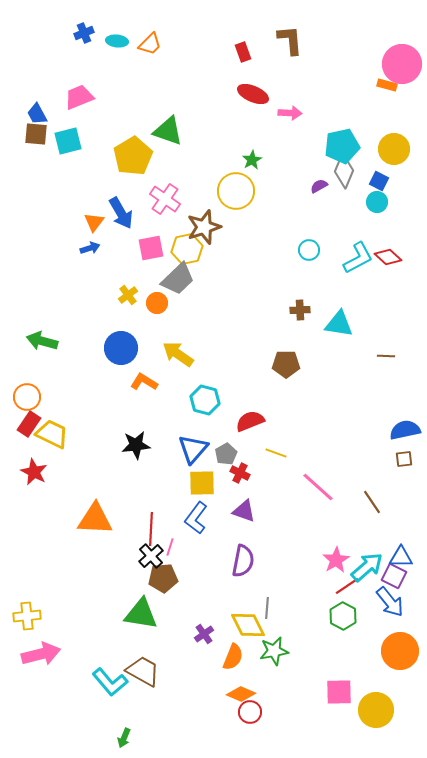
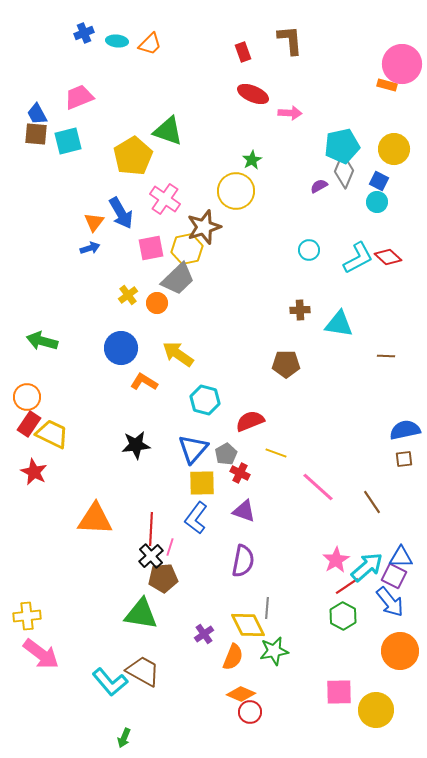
pink arrow at (41, 654): rotated 51 degrees clockwise
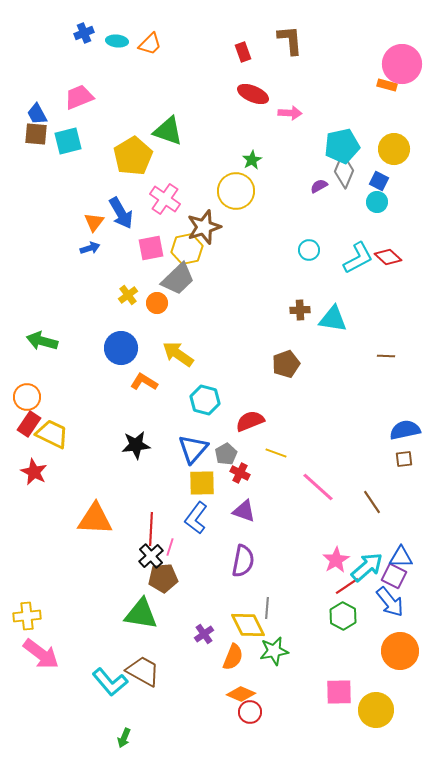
cyan triangle at (339, 324): moved 6 px left, 5 px up
brown pentagon at (286, 364): rotated 20 degrees counterclockwise
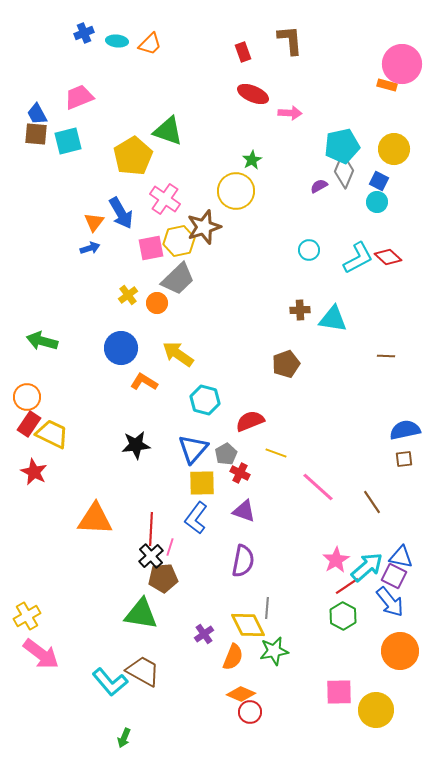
yellow hexagon at (187, 249): moved 8 px left, 8 px up
blue triangle at (401, 557): rotated 10 degrees clockwise
yellow cross at (27, 616): rotated 24 degrees counterclockwise
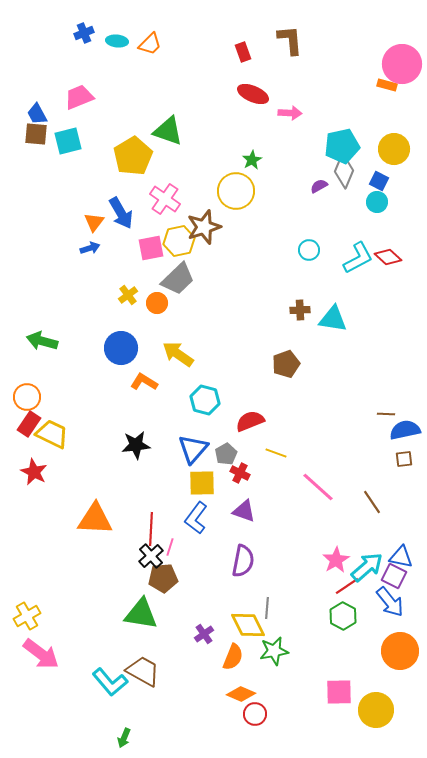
brown line at (386, 356): moved 58 px down
red circle at (250, 712): moved 5 px right, 2 px down
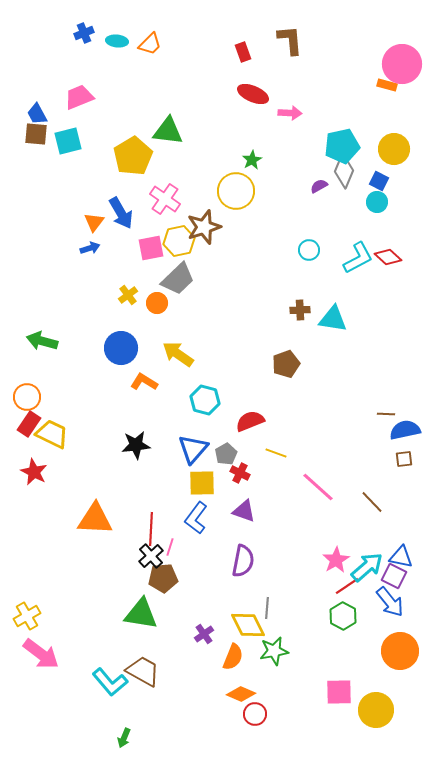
green triangle at (168, 131): rotated 12 degrees counterclockwise
brown line at (372, 502): rotated 10 degrees counterclockwise
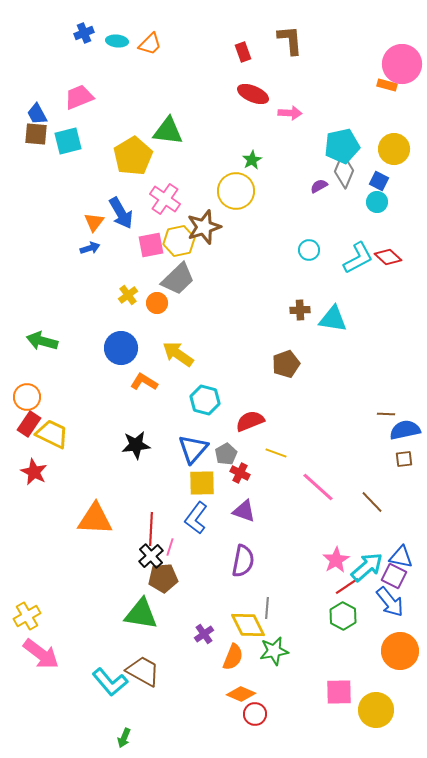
pink square at (151, 248): moved 3 px up
